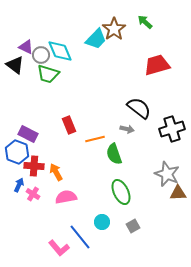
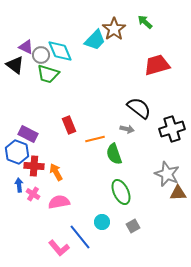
cyan trapezoid: moved 1 px left, 1 px down
blue arrow: rotated 32 degrees counterclockwise
pink semicircle: moved 7 px left, 5 px down
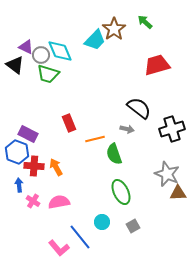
red rectangle: moved 2 px up
orange arrow: moved 5 px up
pink cross: moved 7 px down
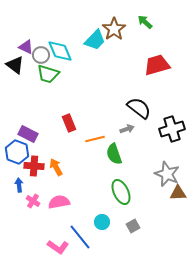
gray arrow: rotated 32 degrees counterclockwise
pink L-shape: moved 1 px left, 1 px up; rotated 15 degrees counterclockwise
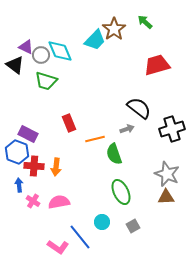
green trapezoid: moved 2 px left, 7 px down
orange arrow: rotated 144 degrees counterclockwise
brown triangle: moved 12 px left, 4 px down
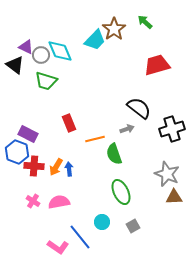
orange arrow: rotated 24 degrees clockwise
blue arrow: moved 50 px right, 16 px up
brown triangle: moved 8 px right
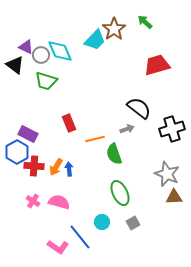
blue hexagon: rotated 10 degrees clockwise
green ellipse: moved 1 px left, 1 px down
pink semicircle: rotated 25 degrees clockwise
gray square: moved 3 px up
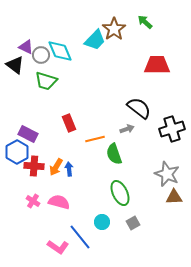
red trapezoid: rotated 16 degrees clockwise
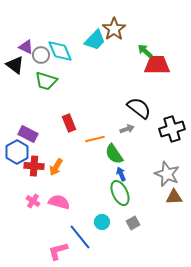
green arrow: moved 29 px down
green semicircle: rotated 15 degrees counterclockwise
blue arrow: moved 52 px right, 5 px down; rotated 16 degrees counterclockwise
pink L-shape: moved 4 px down; rotated 130 degrees clockwise
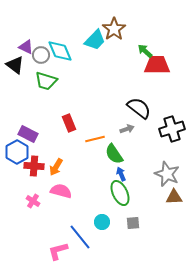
pink semicircle: moved 2 px right, 11 px up
gray square: rotated 24 degrees clockwise
